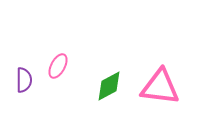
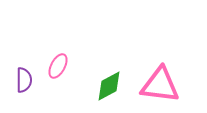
pink triangle: moved 2 px up
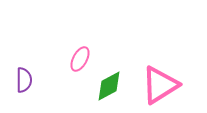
pink ellipse: moved 22 px right, 7 px up
pink triangle: rotated 39 degrees counterclockwise
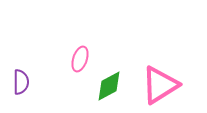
pink ellipse: rotated 10 degrees counterclockwise
purple semicircle: moved 3 px left, 2 px down
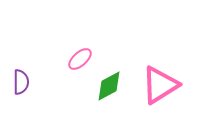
pink ellipse: rotated 30 degrees clockwise
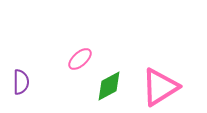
pink triangle: moved 2 px down
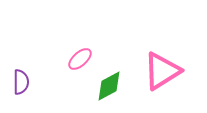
pink triangle: moved 2 px right, 16 px up
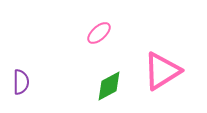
pink ellipse: moved 19 px right, 26 px up
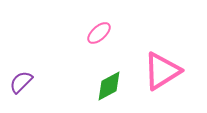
purple semicircle: rotated 135 degrees counterclockwise
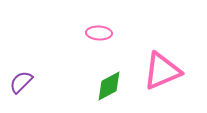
pink ellipse: rotated 45 degrees clockwise
pink triangle: rotated 9 degrees clockwise
